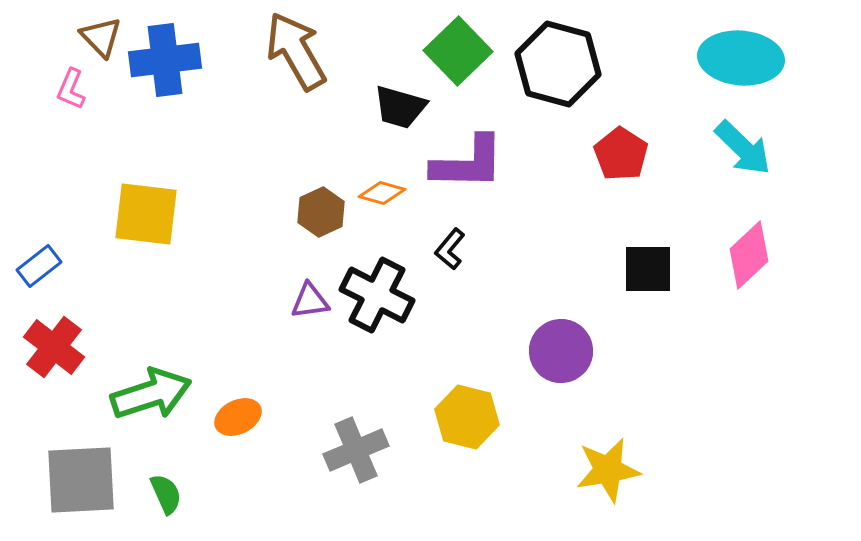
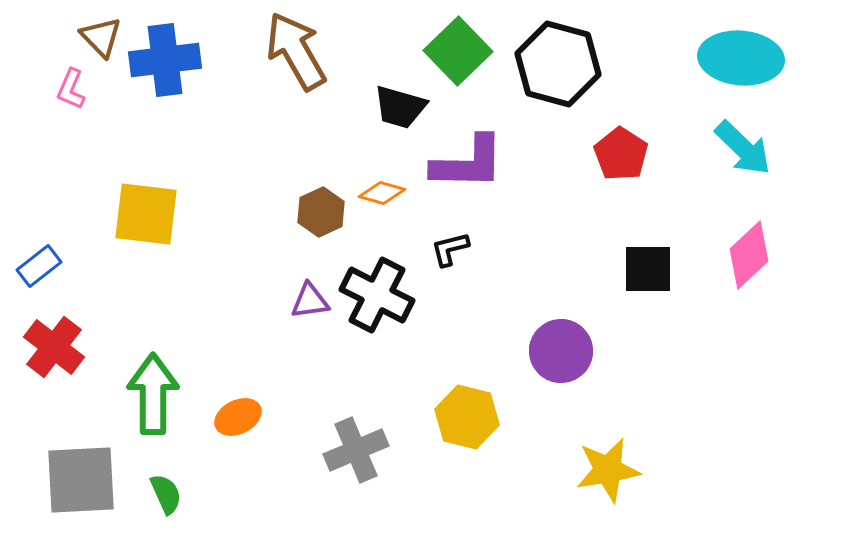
black L-shape: rotated 36 degrees clockwise
green arrow: moved 2 px right; rotated 72 degrees counterclockwise
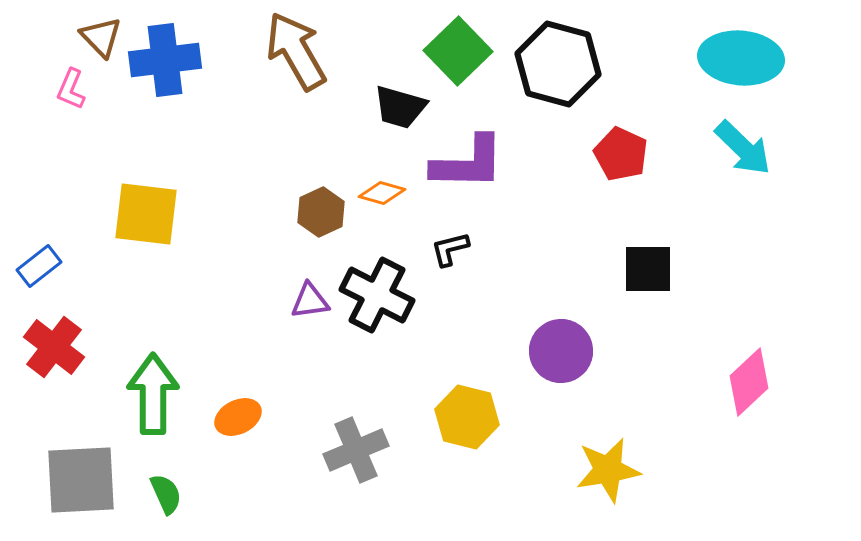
red pentagon: rotated 8 degrees counterclockwise
pink diamond: moved 127 px down
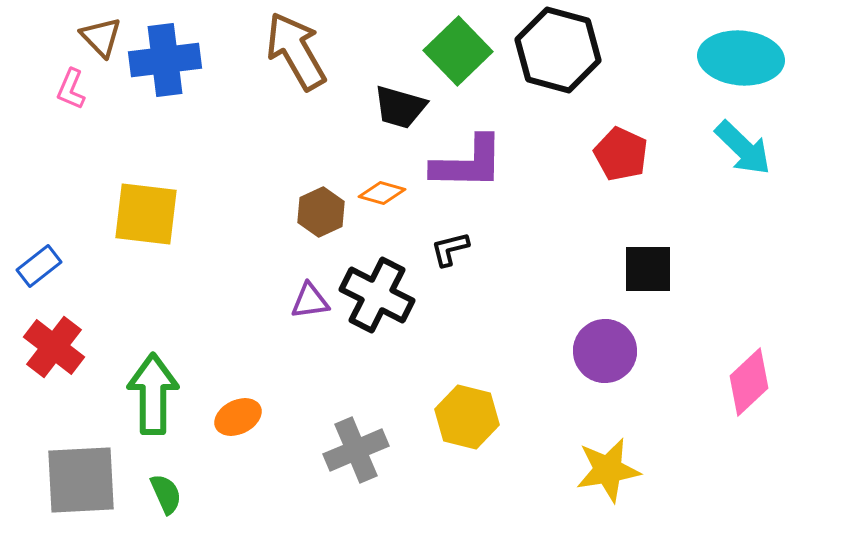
black hexagon: moved 14 px up
purple circle: moved 44 px right
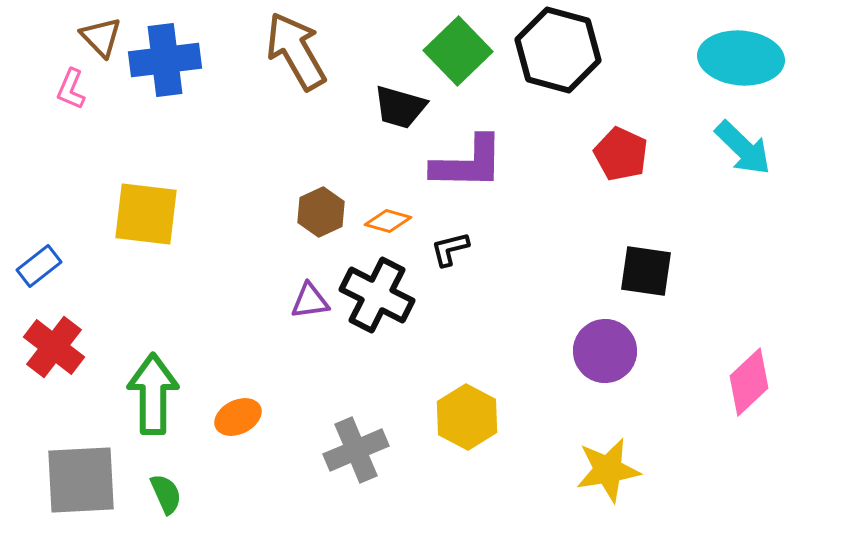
orange diamond: moved 6 px right, 28 px down
black square: moved 2 px left, 2 px down; rotated 8 degrees clockwise
yellow hexagon: rotated 14 degrees clockwise
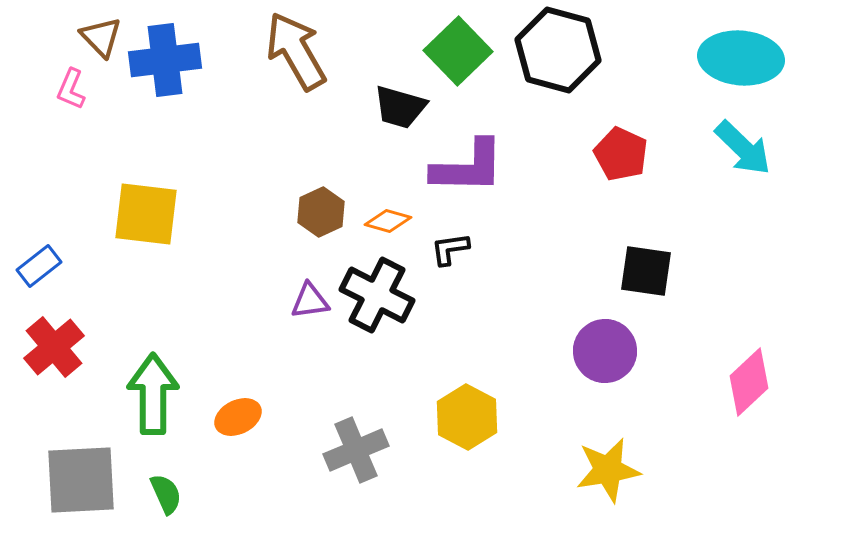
purple L-shape: moved 4 px down
black L-shape: rotated 6 degrees clockwise
red cross: rotated 12 degrees clockwise
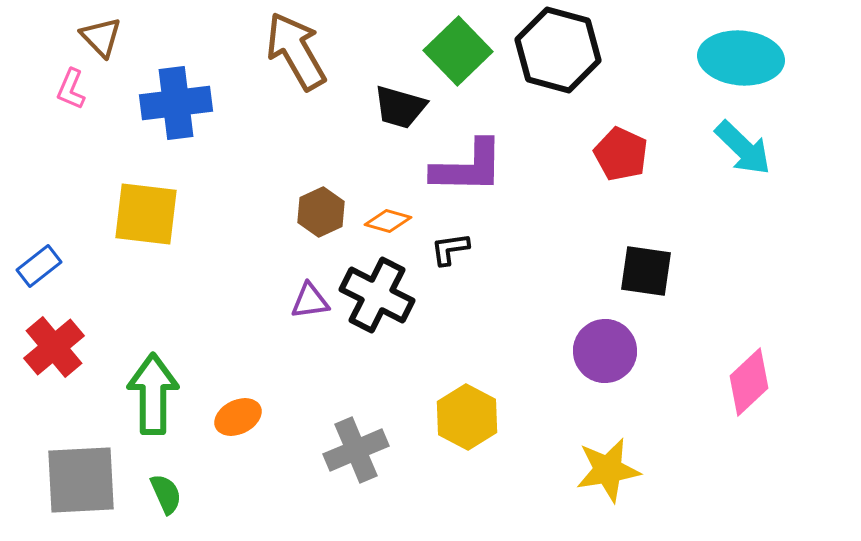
blue cross: moved 11 px right, 43 px down
